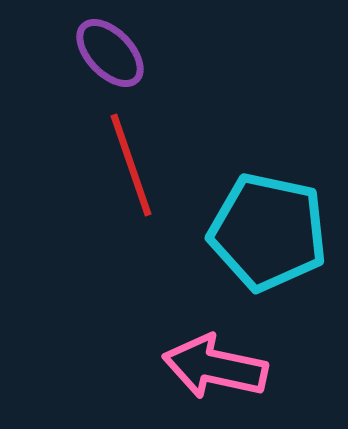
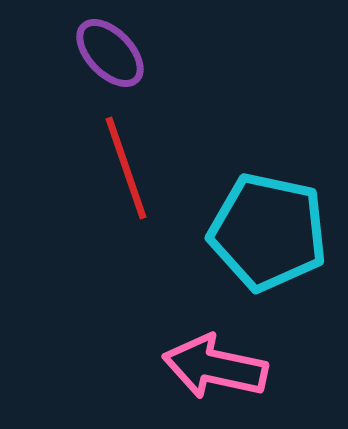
red line: moved 5 px left, 3 px down
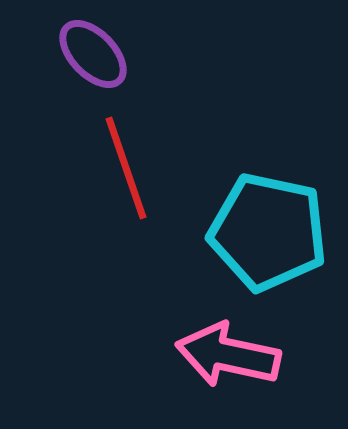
purple ellipse: moved 17 px left, 1 px down
pink arrow: moved 13 px right, 12 px up
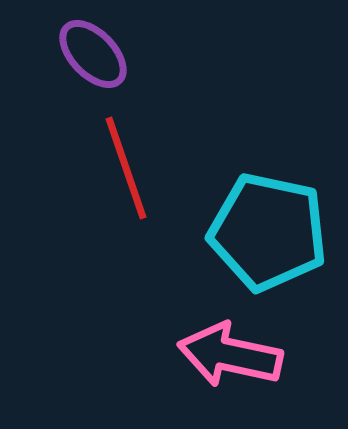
pink arrow: moved 2 px right
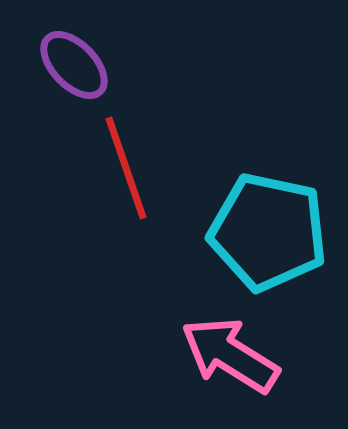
purple ellipse: moved 19 px left, 11 px down
pink arrow: rotated 20 degrees clockwise
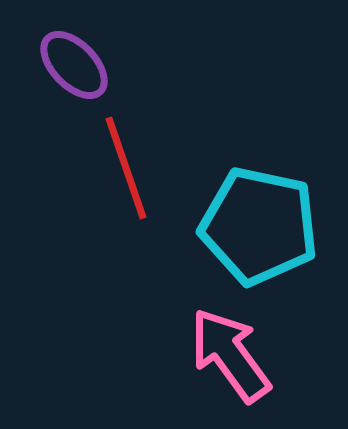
cyan pentagon: moved 9 px left, 6 px up
pink arrow: rotated 22 degrees clockwise
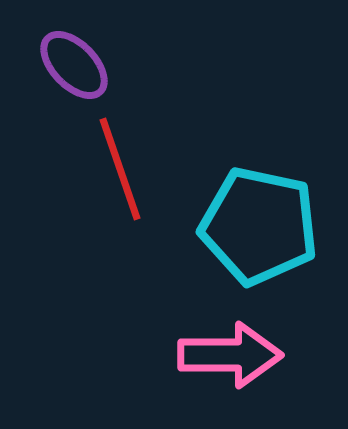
red line: moved 6 px left, 1 px down
pink arrow: rotated 126 degrees clockwise
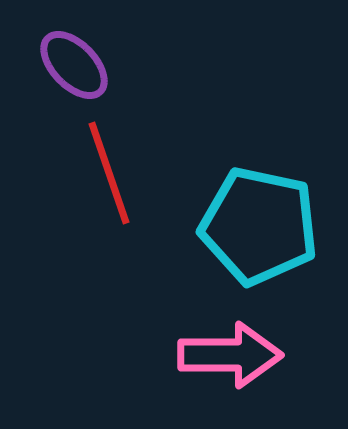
red line: moved 11 px left, 4 px down
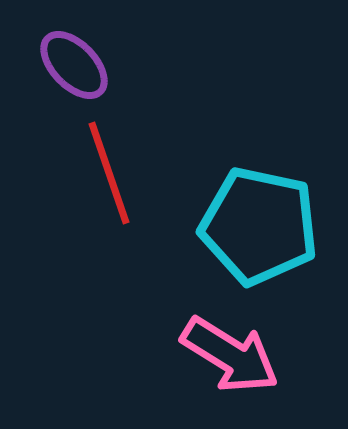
pink arrow: rotated 32 degrees clockwise
